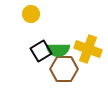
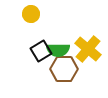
yellow cross: rotated 20 degrees clockwise
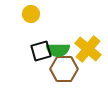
black square: rotated 15 degrees clockwise
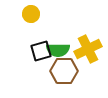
yellow cross: rotated 24 degrees clockwise
brown hexagon: moved 2 px down
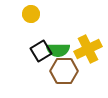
black square: rotated 15 degrees counterclockwise
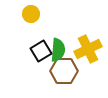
green semicircle: rotated 85 degrees counterclockwise
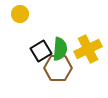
yellow circle: moved 11 px left
green semicircle: moved 2 px right, 1 px up
brown hexagon: moved 6 px left, 3 px up
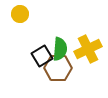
black square: moved 1 px right, 5 px down
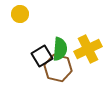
brown hexagon: rotated 12 degrees clockwise
